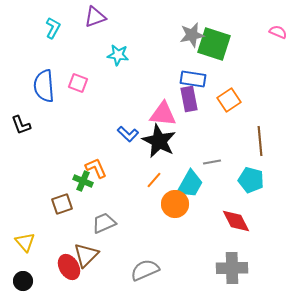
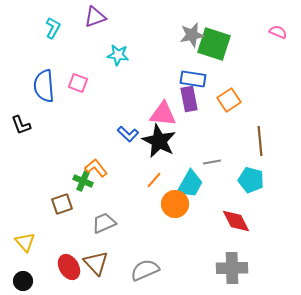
orange L-shape: rotated 15 degrees counterclockwise
brown triangle: moved 10 px right, 8 px down; rotated 28 degrees counterclockwise
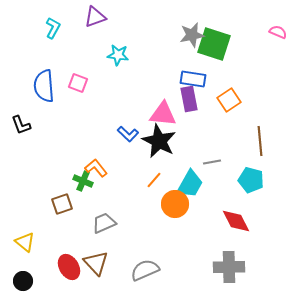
yellow triangle: rotated 10 degrees counterclockwise
gray cross: moved 3 px left, 1 px up
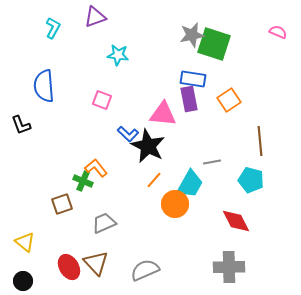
pink square: moved 24 px right, 17 px down
black star: moved 11 px left, 5 px down
